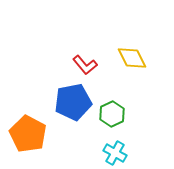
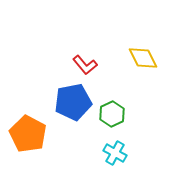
yellow diamond: moved 11 px right
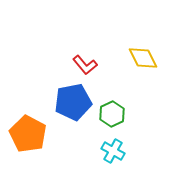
cyan cross: moved 2 px left, 2 px up
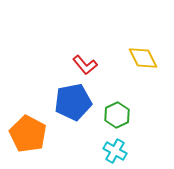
green hexagon: moved 5 px right, 1 px down
cyan cross: moved 2 px right
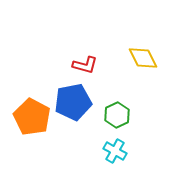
red L-shape: rotated 35 degrees counterclockwise
orange pentagon: moved 4 px right, 17 px up
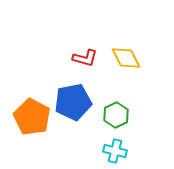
yellow diamond: moved 17 px left
red L-shape: moved 7 px up
green hexagon: moved 1 px left
cyan cross: rotated 15 degrees counterclockwise
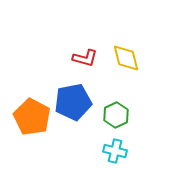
yellow diamond: rotated 12 degrees clockwise
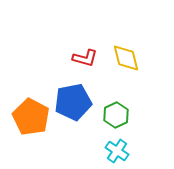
orange pentagon: moved 1 px left
cyan cross: moved 2 px right; rotated 20 degrees clockwise
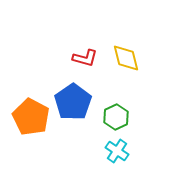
blue pentagon: rotated 24 degrees counterclockwise
green hexagon: moved 2 px down
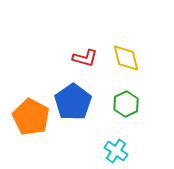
green hexagon: moved 10 px right, 13 px up
cyan cross: moved 1 px left
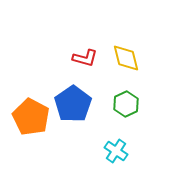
blue pentagon: moved 2 px down
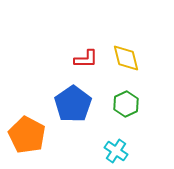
red L-shape: moved 1 px right, 1 px down; rotated 15 degrees counterclockwise
orange pentagon: moved 4 px left, 18 px down
